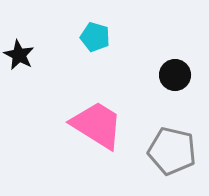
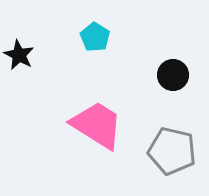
cyan pentagon: rotated 16 degrees clockwise
black circle: moved 2 px left
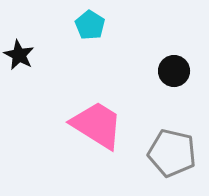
cyan pentagon: moved 5 px left, 12 px up
black circle: moved 1 px right, 4 px up
gray pentagon: moved 2 px down
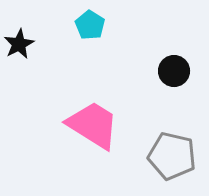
black star: moved 11 px up; rotated 16 degrees clockwise
pink trapezoid: moved 4 px left
gray pentagon: moved 3 px down
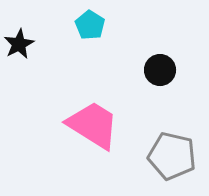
black circle: moved 14 px left, 1 px up
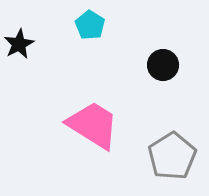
black circle: moved 3 px right, 5 px up
gray pentagon: rotated 27 degrees clockwise
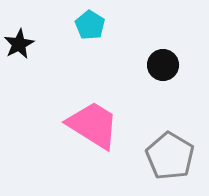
gray pentagon: moved 2 px left; rotated 9 degrees counterclockwise
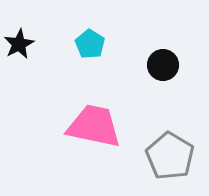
cyan pentagon: moved 19 px down
pink trapezoid: moved 1 px right, 1 px down; rotated 20 degrees counterclockwise
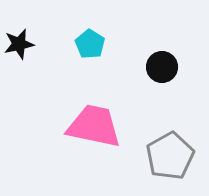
black star: rotated 16 degrees clockwise
black circle: moved 1 px left, 2 px down
gray pentagon: rotated 12 degrees clockwise
